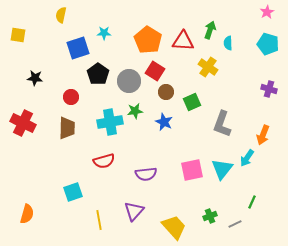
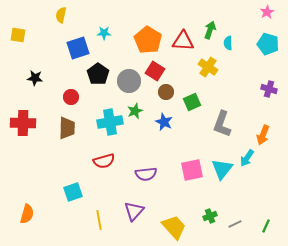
green star: rotated 14 degrees counterclockwise
red cross: rotated 25 degrees counterclockwise
green line: moved 14 px right, 24 px down
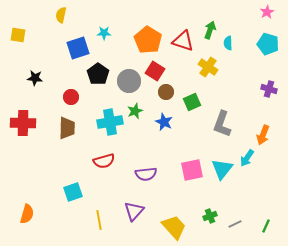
red triangle: rotated 15 degrees clockwise
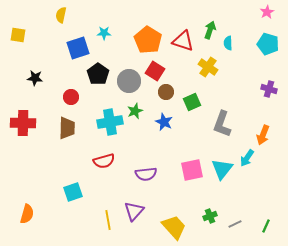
yellow line: moved 9 px right
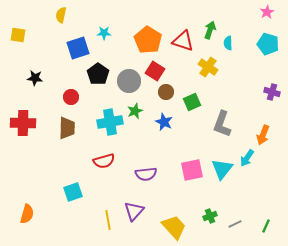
purple cross: moved 3 px right, 3 px down
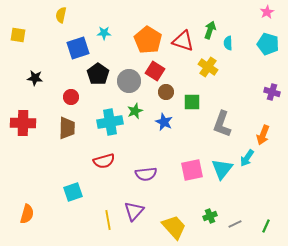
green square: rotated 24 degrees clockwise
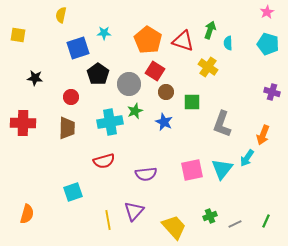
gray circle: moved 3 px down
green line: moved 5 px up
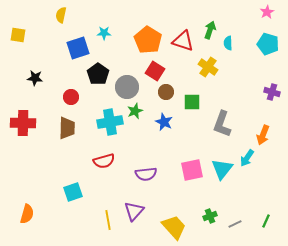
gray circle: moved 2 px left, 3 px down
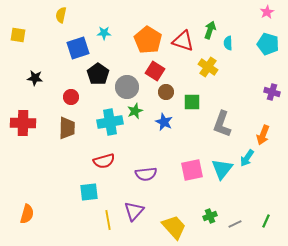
cyan square: moved 16 px right; rotated 12 degrees clockwise
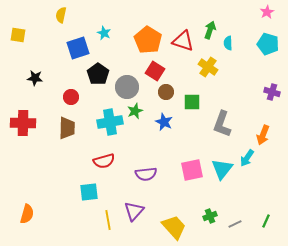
cyan star: rotated 24 degrees clockwise
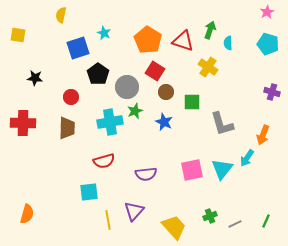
gray L-shape: rotated 36 degrees counterclockwise
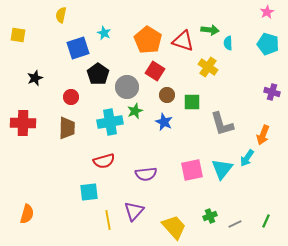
green arrow: rotated 78 degrees clockwise
black star: rotated 28 degrees counterclockwise
brown circle: moved 1 px right, 3 px down
